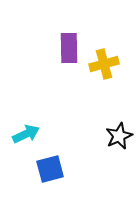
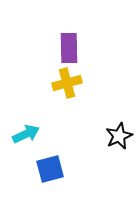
yellow cross: moved 37 px left, 19 px down
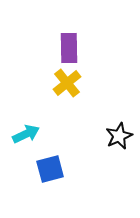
yellow cross: rotated 24 degrees counterclockwise
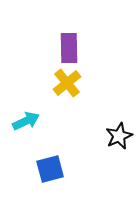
cyan arrow: moved 13 px up
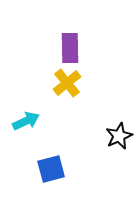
purple rectangle: moved 1 px right
blue square: moved 1 px right
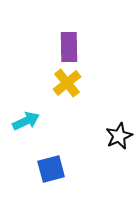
purple rectangle: moved 1 px left, 1 px up
